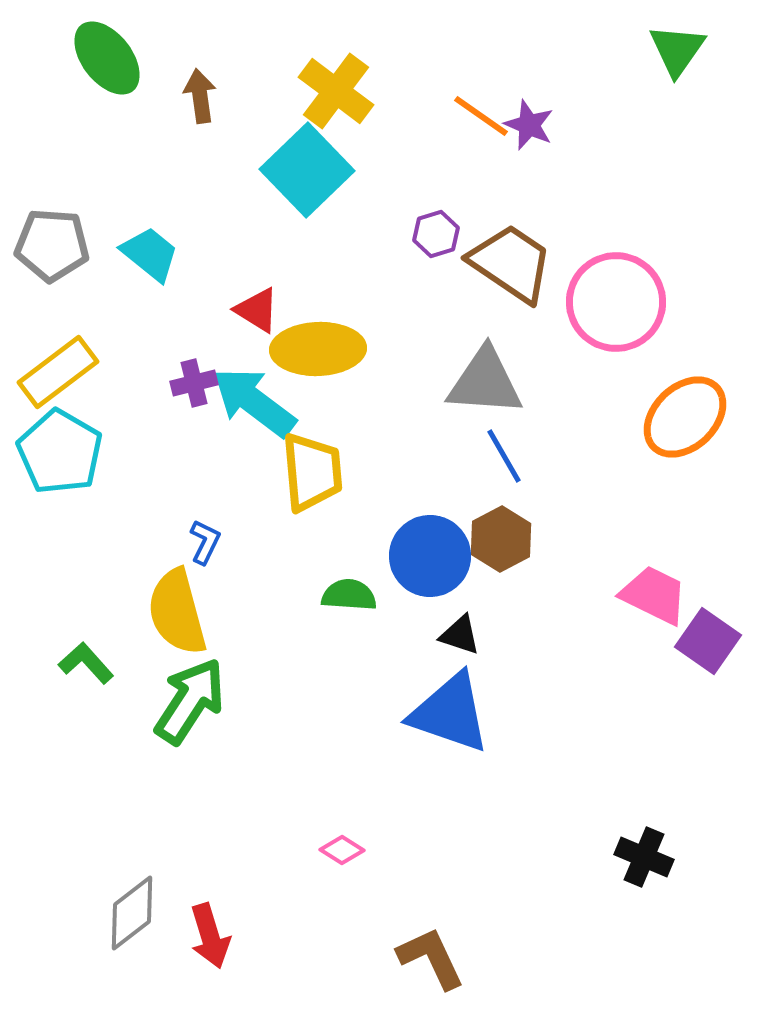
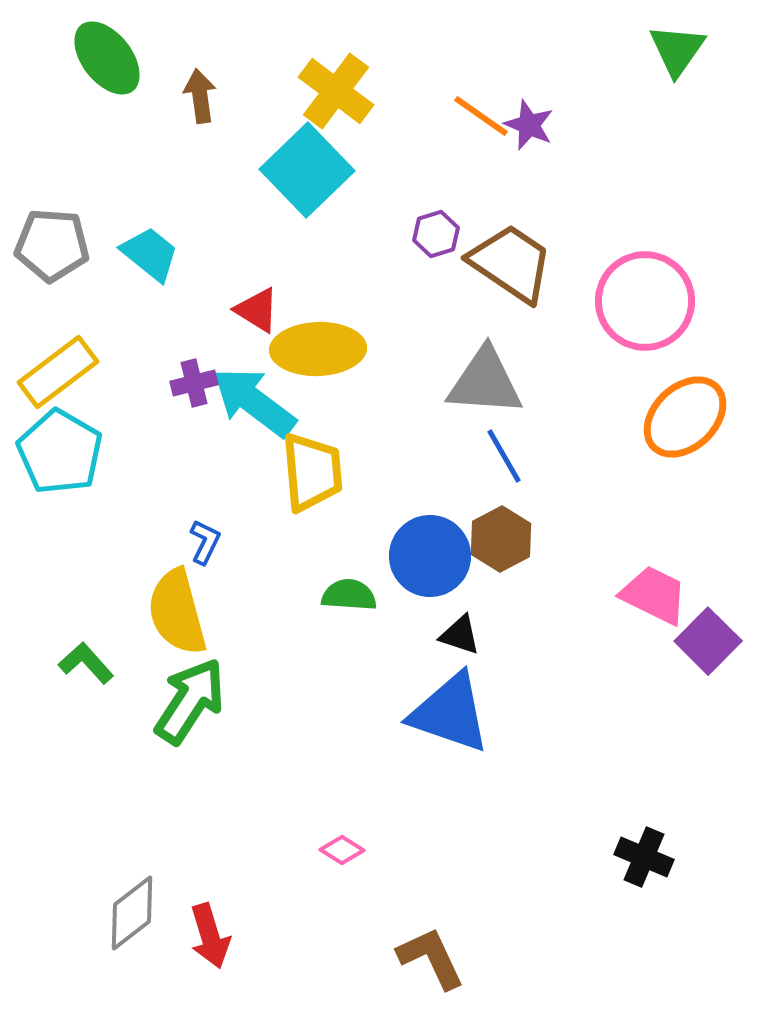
pink circle: moved 29 px right, 1 px up
purple square: rotated 10 degrees clockwise
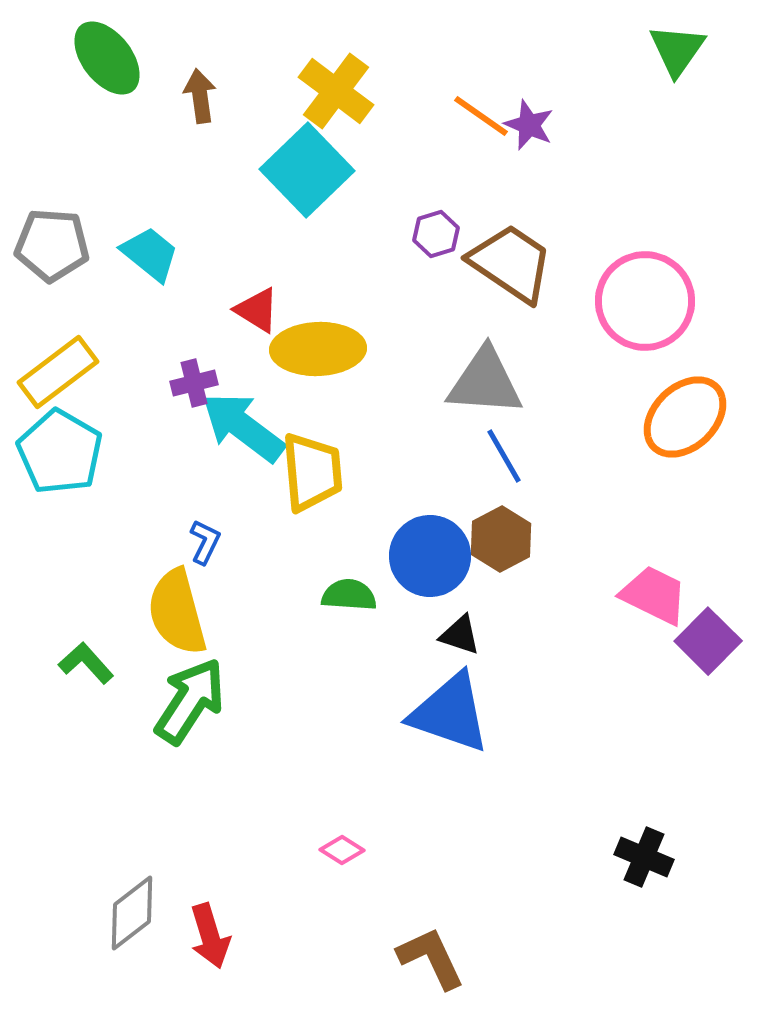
cyan arrow: moved 11 px left, 25 px down
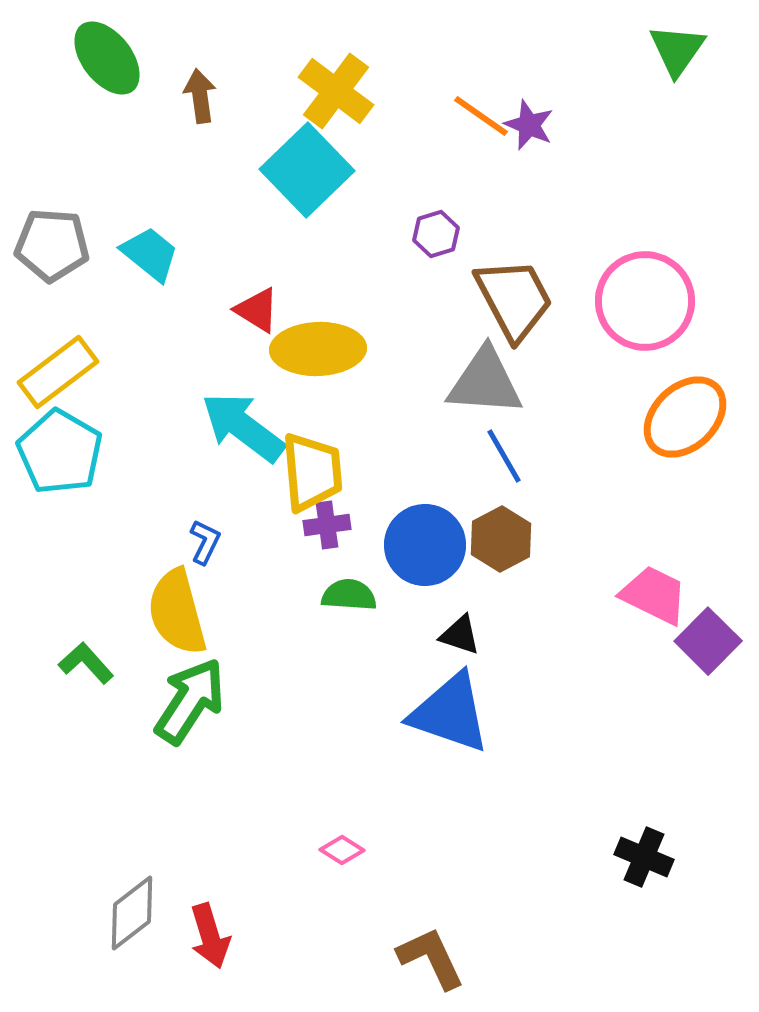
brown trapezoid: moved 3 px right, 36 px down; rotated 28 degrees clockwise
purple cross: moved 133 px right, 142 px down; rotated 6 degrees clockwise
blue circle: moved 5 px left, 11 px up
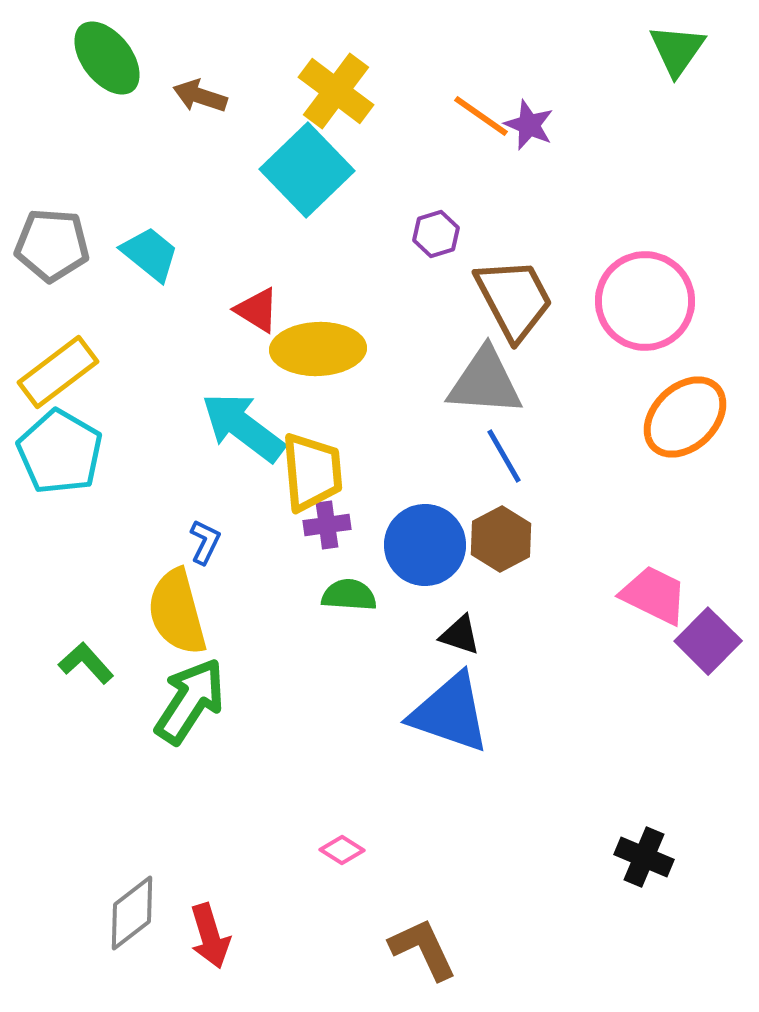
brown arrow: rotated 64 degrees counterclockwise
brown L-shape: moved 8 px left, 9 px up
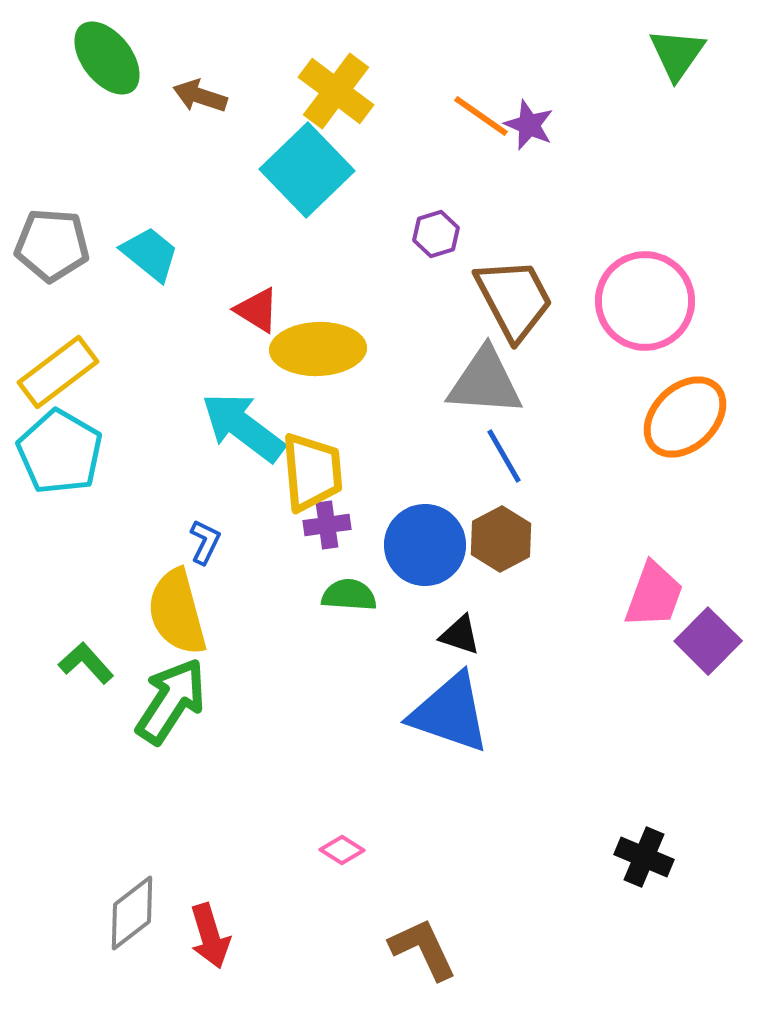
green triangle: moved 4 px down
pink trapezoid: rotated 84 degrees clockwise
green arrow: moved 19 px left
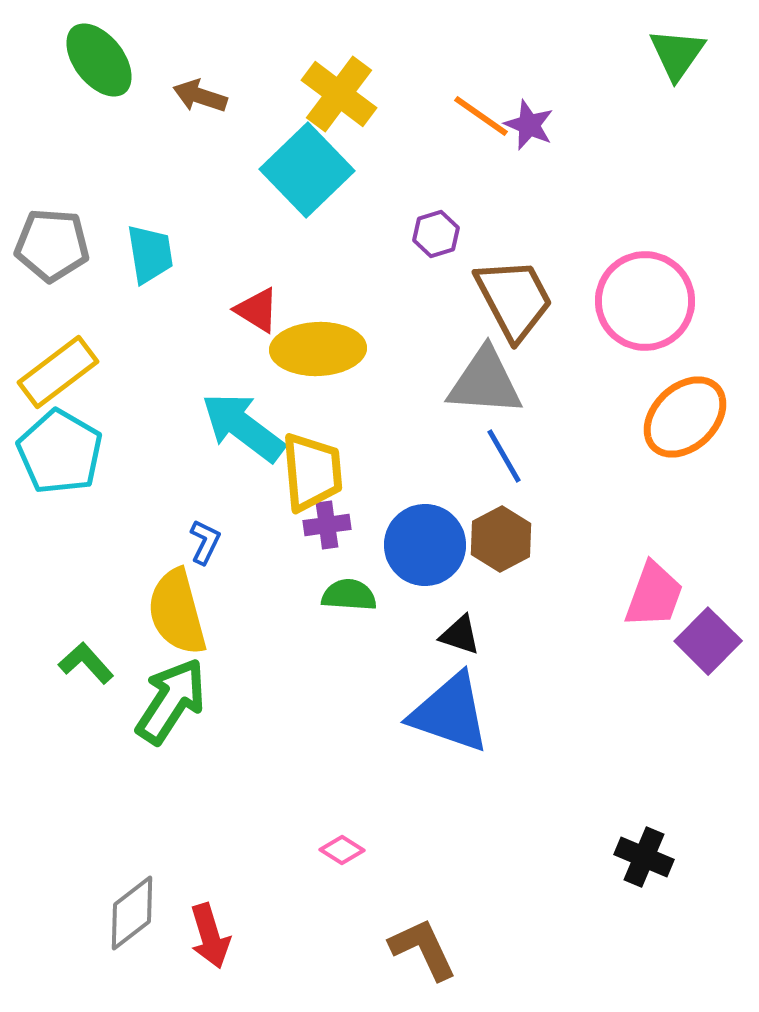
green ellipse: moved 8 px left, 2 px down
yellow cross: moved 3 px right, 3 px down
cyan trapezoid: rotated 42 degrees clockwise
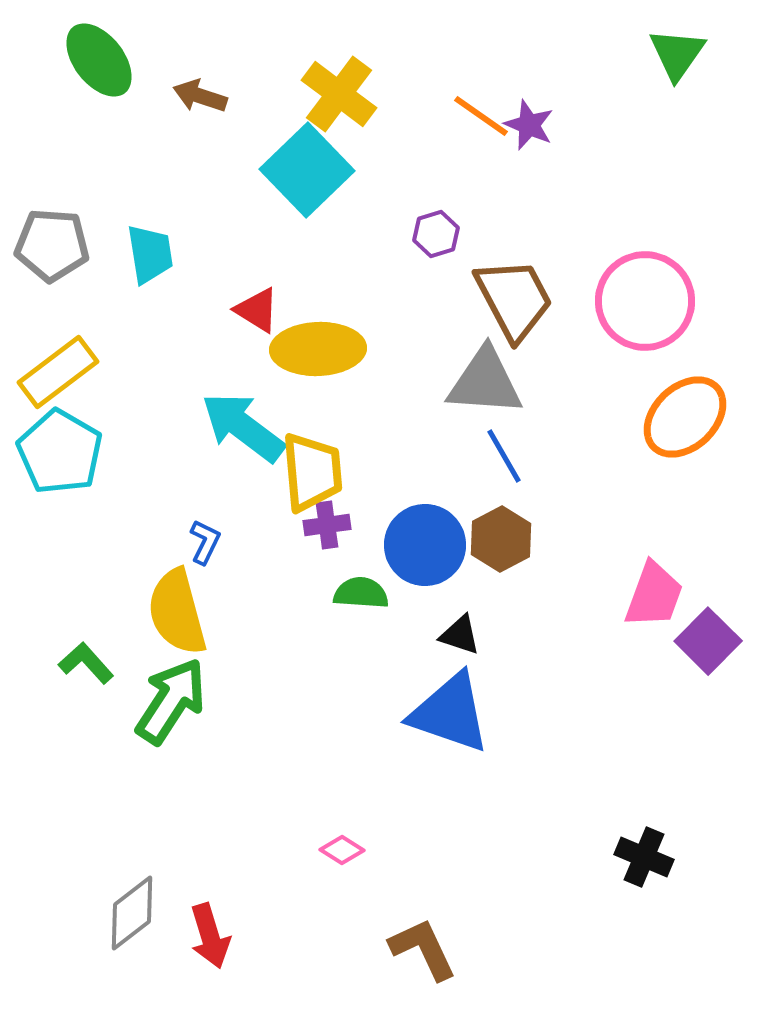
green semicircle: moved 12 px right, 2 px up
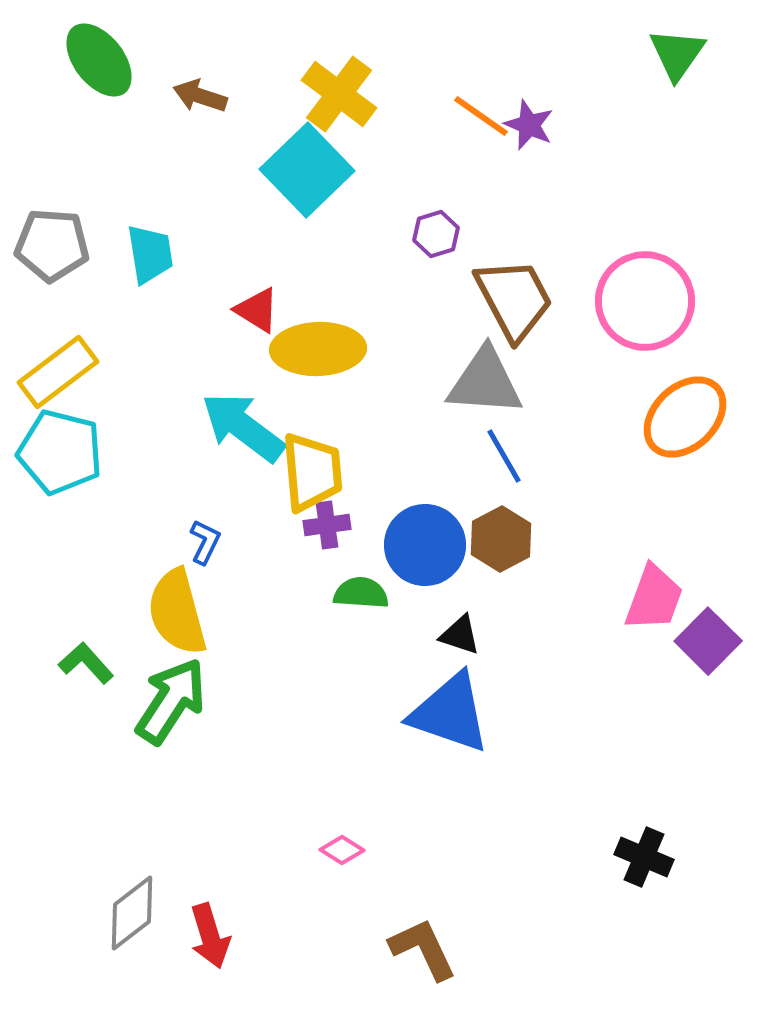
cyan pentagon: rotated 16 degrees counterclockwise
pink trapezoid: moved 3 px down
